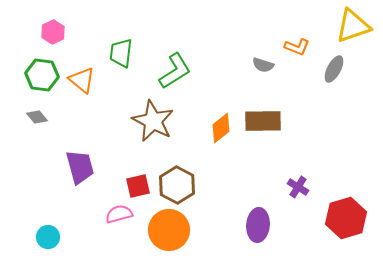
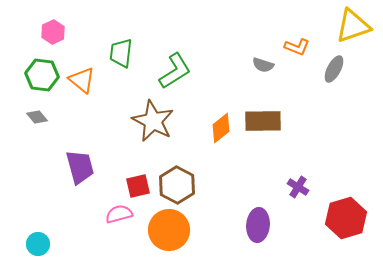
cyan circle: moved 10 px left, 7 px down
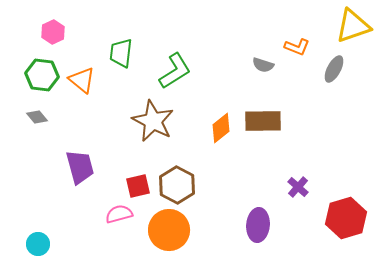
purple cross: rotated 10 degrees clockwise
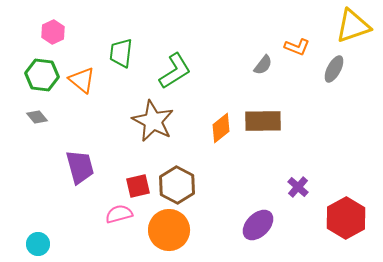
gray semicircle: rotated 70 degrees counterclockwise
red hexagon: rotated 12 degrees counterclockwise
purple ellipse: rotated 40 degrees clockwise
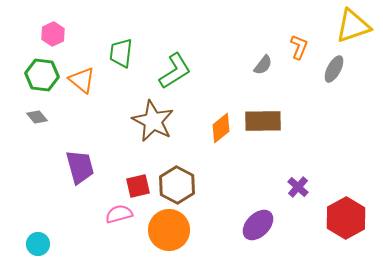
pink hexagon: moved 2 px down
orange L-shape: moved 2 px right; rotated 90 degrees counterclockwise
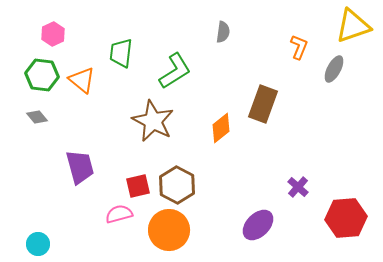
gray semicircle: moved 40 px left, 33 px up; rotated 30 degrees counterclockwise
brown rectangle: moved 17 px up; rotated 69 degrees counterclockwise
red hexagon: rotated 24 degrees clockwise
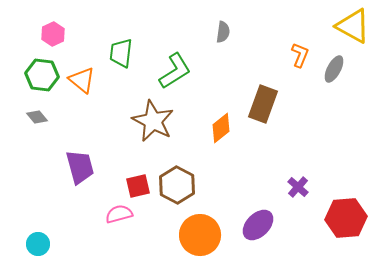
yellow triangle: rotated 48 degrees clockwise
orange L-shape: moved 1 px right, 8 px down
orange circle: moved 31 px right, 5 px down
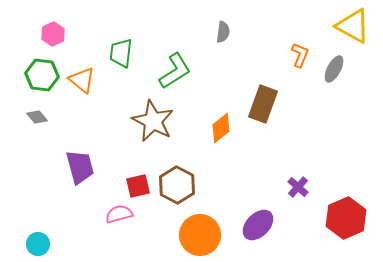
red hexagon: rotated 18 degrees counterclockwise
